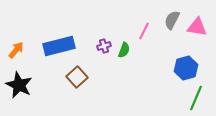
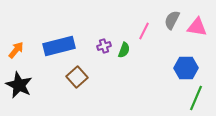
blue hexagon: rotated 15 degrees clockwise
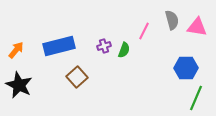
gray semicircle: rotated 138 degrees clockwise
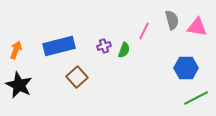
orange arrow: rotated 18 degrees counterclockwise
green line: rotated 40 degrees clockwise
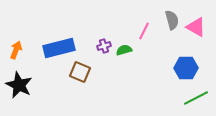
pink triangle: moved 1 px left; rotated 20 degrees clockwise
blue rectangle: moved 2 px down
green semicircle: rotated 126 degrees counterclockwise
brown square: moved 3 px right, 5 px up; rotated 25 degrees counterclockwise
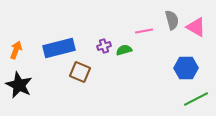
pink line: rotated 54 degrees clockwise
green line: moved 1 px down
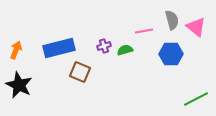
pink triangle: rotated 10 degrees clockwise
green semicircle: moved 1 px right
blue hexagon: moved 15 px left, 14 px up
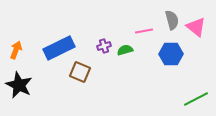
blue rectangle: rotated 12 degrees counterclockwise
